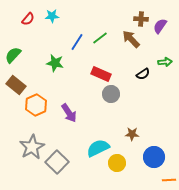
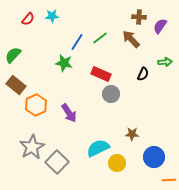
brown cross: moved 2 px left, 2 px up
green star: moved 9 px right
black semicircle: rotated 32 degrees counterclockwise
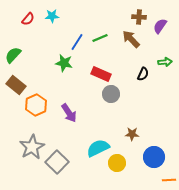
green line: rotated 14 degrees clockwise
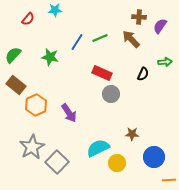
cyan star: moved 3 px right, 6 px up
green star: moved 14 px left, 6 px up
red rectangle: moved 1 px right, 1 px up
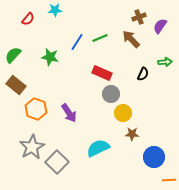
brown cross: rotated 24 degrees counterclockwise
orange hexagon: moved 4 px down; rotated 15 degrees counterclockwise
yellow circle: moved 6 px right, 50 px up
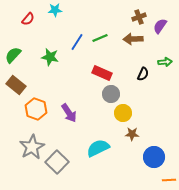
brown arrow: moved 2 px right; rotated 48 degrees counterclockwise
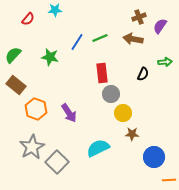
brown arrow: rotated 12 degrees clockwise
red rectangle: rotated 60 degrees clockwise
